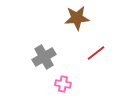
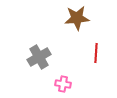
red line: rotated 48 degrees counterclockwise
gray cross: moved 5 px left
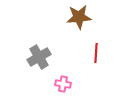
brown star: moved 2 px right, 1 px up
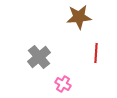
gray cross: rotated 10 degrees counterclockwise
pink cross: rotated 21 degrees clockwise
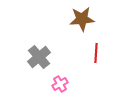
brown star: moved 3 px right, 2 px down
pink cross: moved 3 px left; rotated 28 degrees clockwise
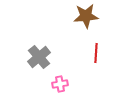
brown star: moved 4 px right, 3 px up
pink cross: rotated 21 degrees clockwise
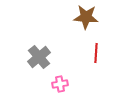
brown star: moved 1 px down; rotated 10 degrees clockwise
